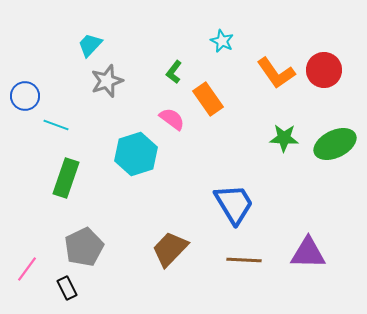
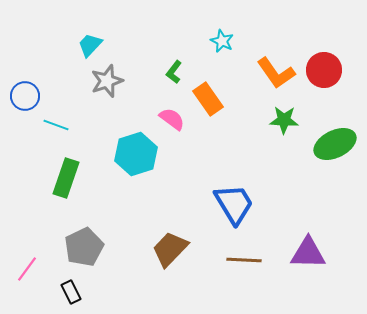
green star: moved 18 px up
black rectangle: moved 4 px right, 4 px down
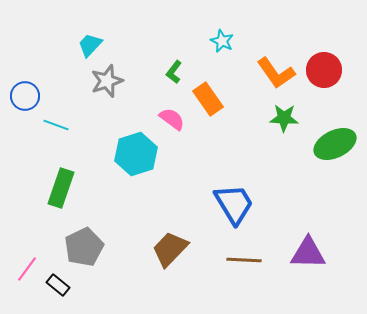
green star: moved 2 px up
green rectangle: moved 5 px left, 10 px down
black rectangle: moved 13 px left, 7 px up; rotated 25 degrees counterclockwise
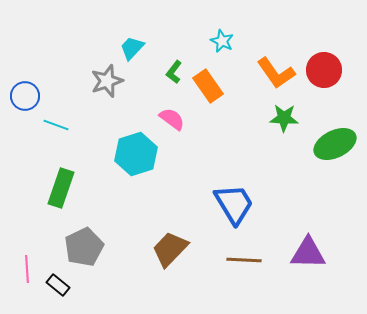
cyan trapezoid: moved 42 px right, 3 px down
orange rectangle: moved 13 px up
pink line: rotated 40 degrees counterclockwise
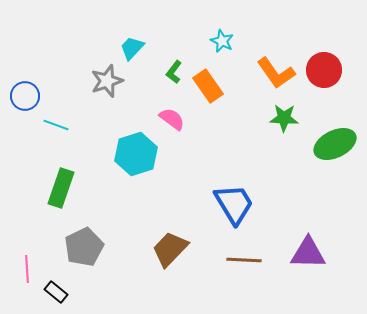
black rectangle: moved 2 px left, 7 px down
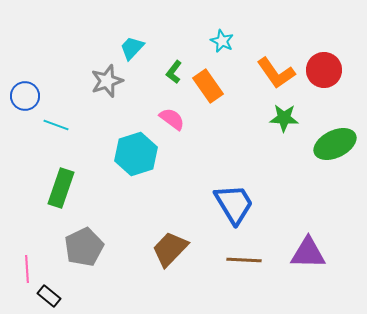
black rectangle: moved 7 px left, 4 px down
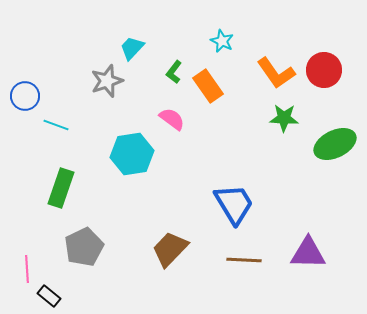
cyan hexagon: moved 4 px left; rotated 9 degrees clockwise
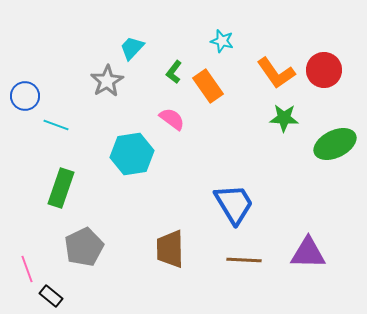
cyan star: rotated 10 degrees counterclockwise
gray star: rotated 12 degrees counterclockwise
brown trapezoid: rotated 45 degrees counterclockwise
pink line: rotated 16 degrees counterclockwise
black rectangle: moved 2 px right
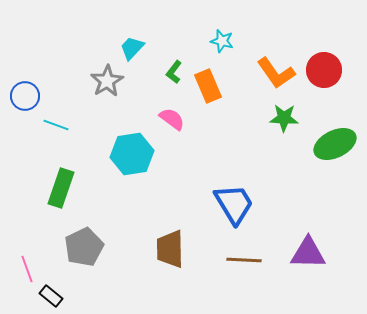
orange rectangle: rotated 12 degrees clockwise
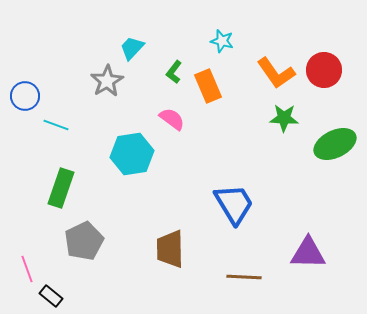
gray pentagon: moved 6 px up
brown line: moved 17 px down
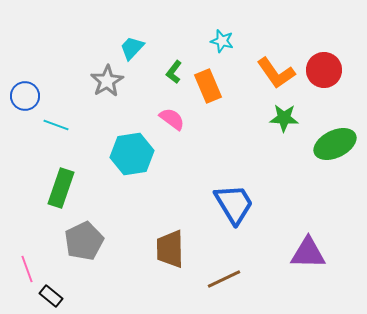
brown line: moved 20 px left, 2 px down; rotated 28 degrees counterclockwise
